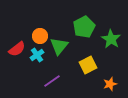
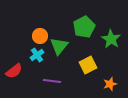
red semicircle: moved 3 px left, 22 px down
purple line: rotated 42 degrees clockwise
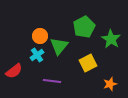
yellow square: moved 2 px up
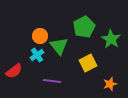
green triangle: rotated 18 degrees counterclockwise
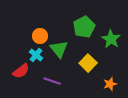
green triangle: moved 3 px down
cyan cross: moved 1 px left; rotated 16 degrees counterclockwise
yellow square: rotated 18 degrees counterclockwise
red semicircle: moved 7 px right
purple line: rotated 12 degrees clockwise
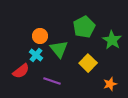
green star: moved 1 px right, 1 px down
